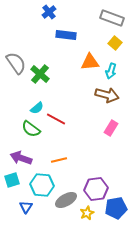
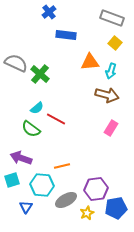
gray semicircle: rotated 30 degrees counterclockwise
orange line: moved 3 px right, 6 px down
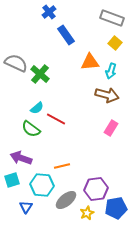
blue rectangle: rotated 48 degrees clockwise
gray ellipse: rotated 10 degrees counterclockwise
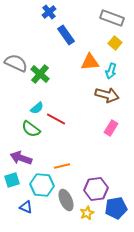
gray ellipse: rotated 75 degrees counterclockwise
blue triangle: rotated 40 degrees counterclockwise
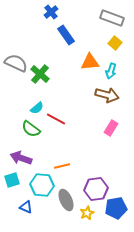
blue cross: moved 2 px right
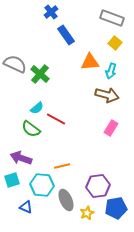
gray semicircle: moved 1 px left, 1 px down
purple hexagon: moved 2 px right, 3 px up
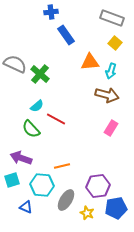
blue cross: rotated 32 degrees clockwise
cyan semicircle: moved 2 px up
green semicircle: rotated 12 degrees clockwise
gray ellipse: rotated 55 degrees clockwise
yellow star: rotated 24 degrees counterclockwise
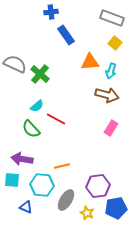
purple arrow: moved 1 px right, 1 px down; rotated 10 degrees counterclockwise
cyan square: rotated 21 degrees clockwise
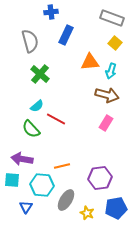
blue rectangle: rotated 60 degrees clockwise
gray semicircle: moved 15 px right, 23 px up; rotated 50 degrees clockwise
pink rectangle: moved 5 px left, 5 px up
purple hexagon: moved 2 px right, 8 px up
blue triangle: rotated 40 degrees clockwise
